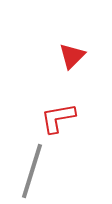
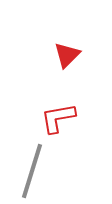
red triangle: moved 5 px left, 1 px up
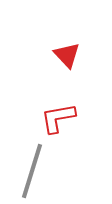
red triangle: rotated 28 degrees counterclockwise
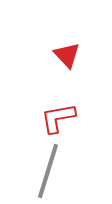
gray line: moved 16 px right
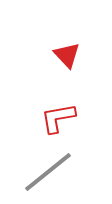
gray line: moved 1 px down; rotated 34 degrees clockwise
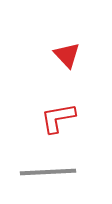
gray line: rotated 36 degrees clockwise
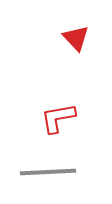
red triangle: moved 9 px right, 17 px up
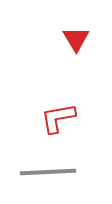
red triangle: moved 1 px down; rotated 12 degrees clockwise
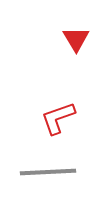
red L-shape: rotated 9 degrees counterclockwise
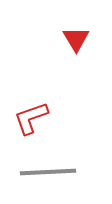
red L-shape: moved 27 px left
